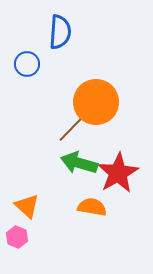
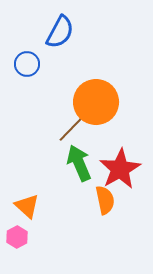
blue semicircle: rotated 24 degrees clockwise
green arrow: rotated 51 degrees clockwise
red star: moved 2 px right, 4 px up
orange semicircle: moved 13 px right, 7 px up; rotated 68 degrees clockwise
pink hexagon: rotated 10 degrees clockwise
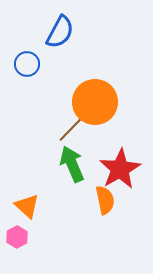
orange circle: moved 1 px left
green arrow: moved 7 px left, 1 px down
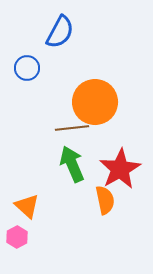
blue circle: moved 4 px down
brown line: rotated 40 degrees clockwise
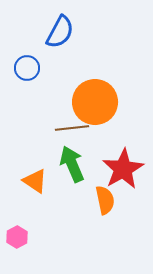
red star: moved 3 px right
orange triangle: moved 8 px right, 25 px up; rotated 8 degrees counterclockwise
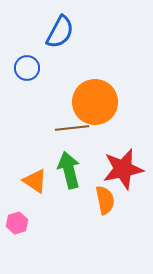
green arrow: moved 3 px left, 6 px down; rotated 9 degrees clockwise
red star: rotated 18 degrees clockwise
pink hexagon: moved 14 px up; rotated 10 degrees clockwise
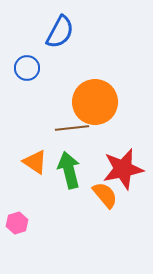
orange triangle: moved 19 px up
orange semicircle: moved 5 px up; rotated 28 degrees counterclockwise
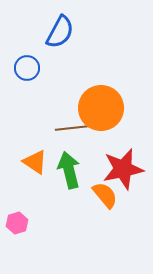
orange circle: moved 6 px right, 6 px down
